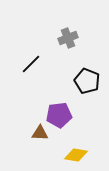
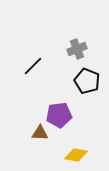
gray cross: moved 9 px right, 11 px down
black line: moved 2 px right, 2 px down
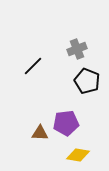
purple pentagon: moved 7 px right, 8 px down
yellow diamond: moved 2 px right
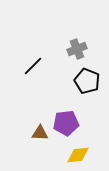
yellow diamond: rotated 15 degrees counterclockwise
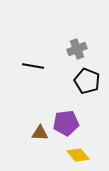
black line: rotated 55 degrees clockwise
yellow diamond: rotated 55 degrees clockwise
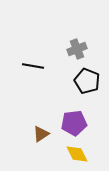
purple pentagon: moved 8 px right
brown triangle: moved 1 px right, 1 px down; rotated 36 degrees counterclockwise
yellow diamond: moved 1 px left, 1 px up; rotated 15 degrees clockwise
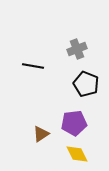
black pentagon: moved 1 px left, 3 px down
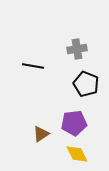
gray cross: rotated 12 degrees clockwise
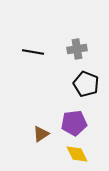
black line: moved 14 px up
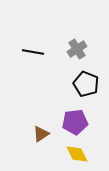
gray cross: rotated 24 degrees counterclockwise
purple pentagon: moved 1 px right, 1 px up
